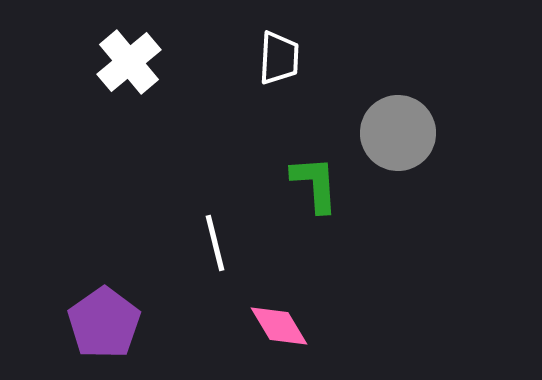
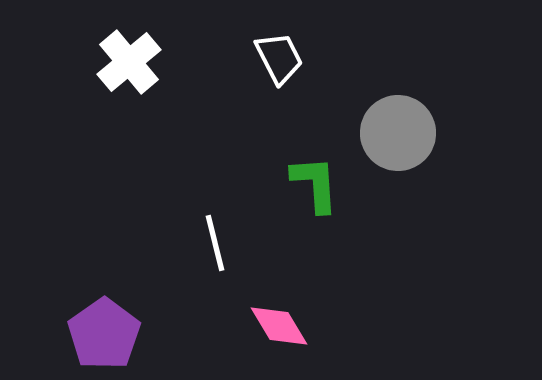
white trapezoid: rotated 30 degrees counterclockwise
purple pentagon: moved 11 px down
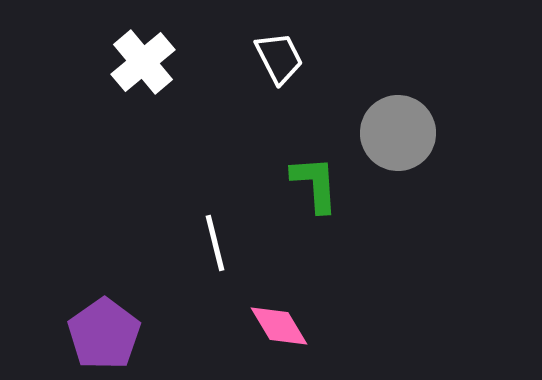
white cross: moved 14 px right
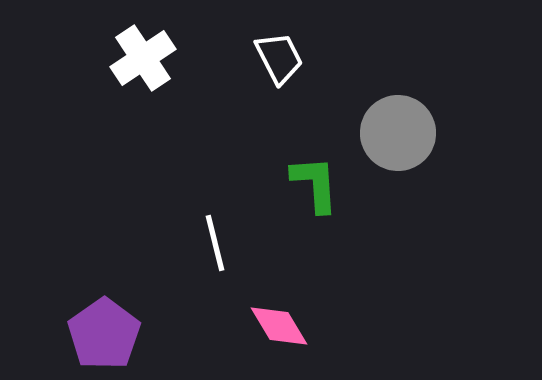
white cross: moved 4 px up; rotated 6 degrees clockwise
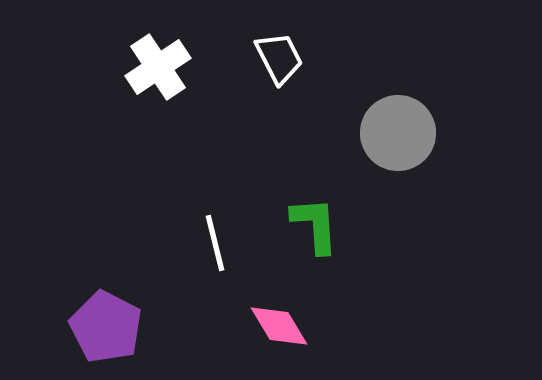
white cross: moved 15 px right, 9 px down
green L-shape: moved 41 px down
purple pentagon: moved 2 px right, 7 px up; rotated 10 degrees counterclockwise
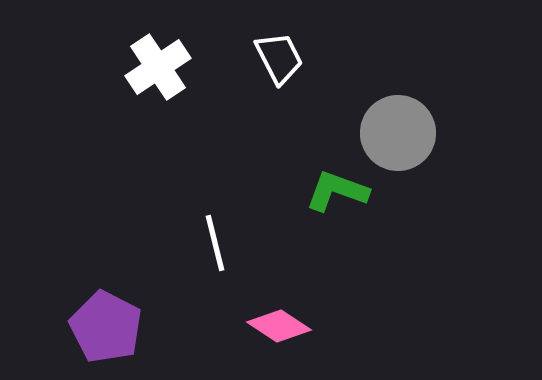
green L-shape: moved 22 px right, 34 px up; rotated 66 degrees counterclockwise
pink diamond: rotated 26 degrees counterclockwise
